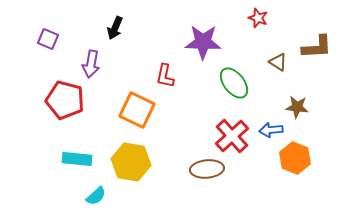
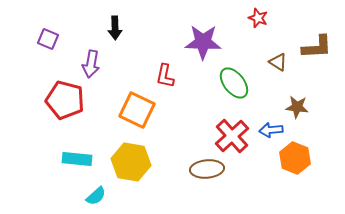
black arrow: rotated 25 degrees counterclockwise
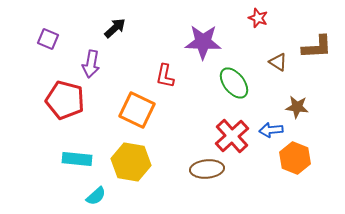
black arrow: rotated 130 degrees counterclockwise
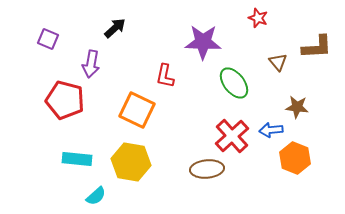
brown triangle: rotated 18 degrees clockwise
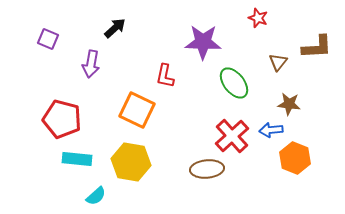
brown triangle: rotated 18 degrees clockwise
red pentagon: moved 3 px left, 19 px down
brown star: moved 8 px left, 3 px up
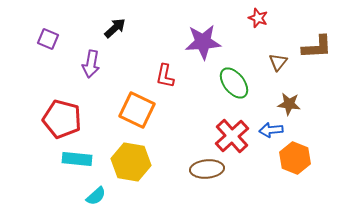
purple star: rotated 6 degrees counterclockwise
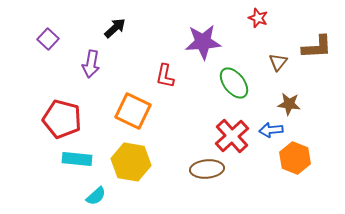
purple square: rotated 20 degrees clockwise
orange square: moved 4 px left, 1 px down
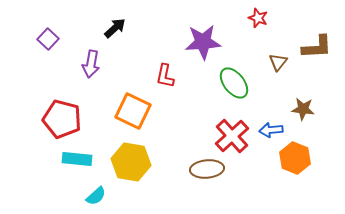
brown star: moved 14 px right, 5 px down
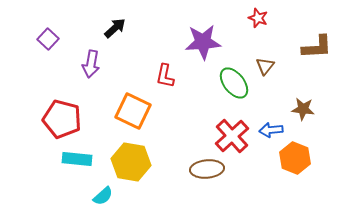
brown triangle: moved 13 px left, 4 px down
cyan semicircle: moved 7 px right
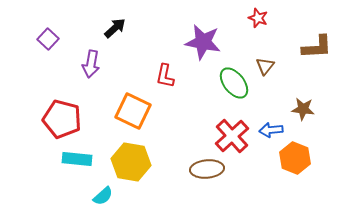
purple star: rotated 15 degrees clockwise
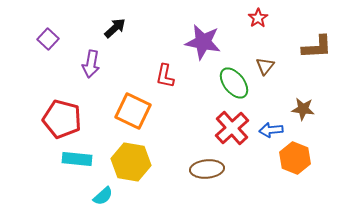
red star: rotated 18 degrees clockwise
red cross: moved 8 px up
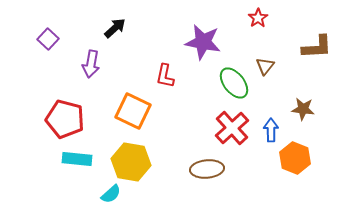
red pentagon: moved 3 px right
blue arrow: rotated 95 degrees clockwise
cyan semicircle: moved 8 px right, 2 px up
